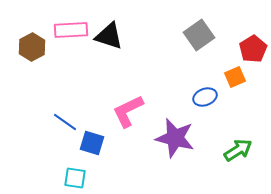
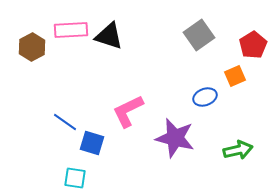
red pentagon: moved 4 px up
orange square: moved 1 px up
green arrow: rotated 20 degrees clockwise
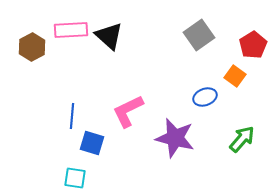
black triangle: rotated 24 degrees clockwise
orange square: rotated 30 degrees counterclockwise
blue line: moved 7 px right, 6 px up; rotated 60 degrees clockwise
green arrow: moved 4 px right, 11 px up; rotated 36 degrees counterclockwise
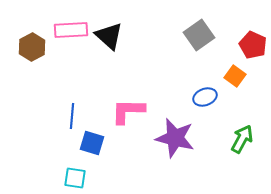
red pentagon: rotated 16 degrees counterclockwise
pink L-shape: rotated 27 degrees clockwise
green arrow: rotated 12 degrees counterclockwise
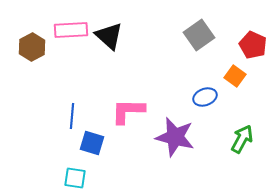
purple star: moved 1 px up
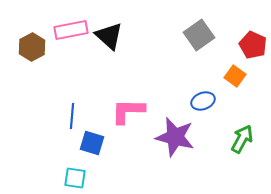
pink rectangle: rotated 8 degrees counterclockwise
blue ellipse: moved 2 px left, 4 px down
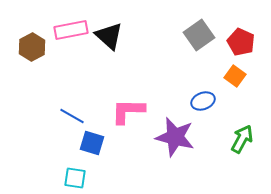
red pentagon: moved 12 px left, 3 px up
blue line: rotated 65 degrees counterclockwise
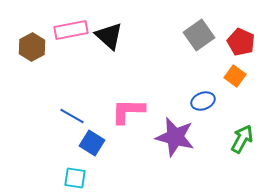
blue square: rotated 15 degrees clockwise
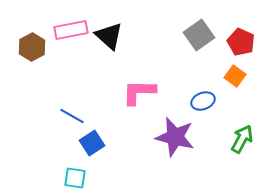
pink L-shape: moved 11 px right, 19 px up
blue square: rotated 25 degrees clockwise
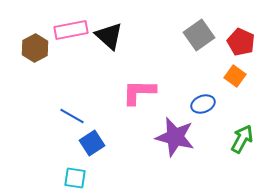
brown hexagon: moved 3 px right, 1 px down
blue ellipse: moved 3 px down
